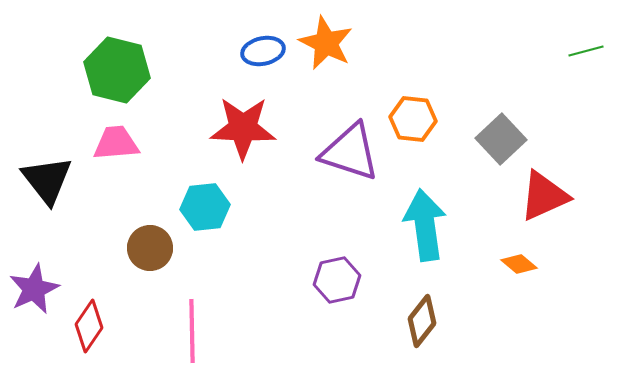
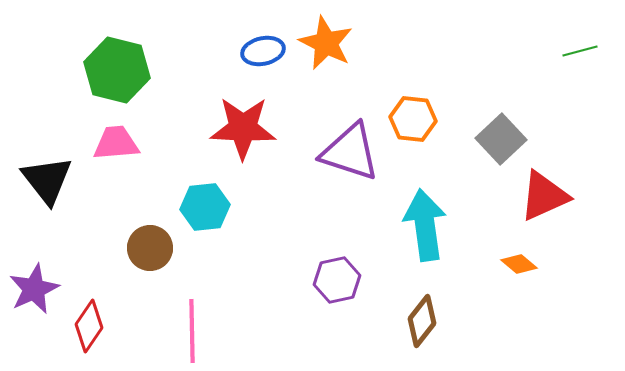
green line: moved 6 px left
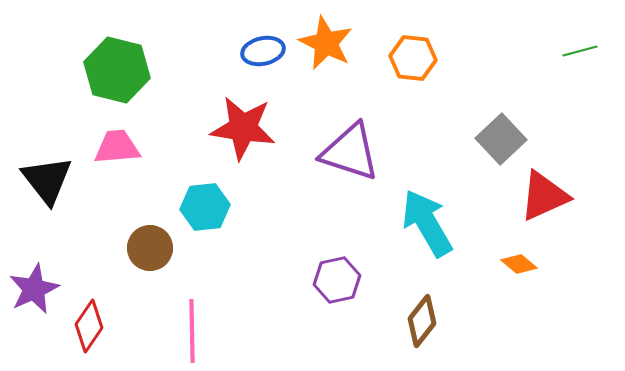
orange hexagon: moved 61 px up
red star: rotated 6 degrees clockwise
pink trapezoid: moved 1 px right, 4 px down
cyan arrow: moved 2 px right, 2 px up; rotated 22 degrees counterclockwise
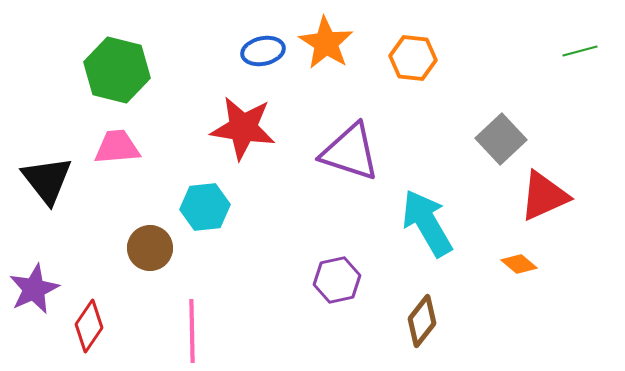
orange star: rotated 6 degrees clockwise
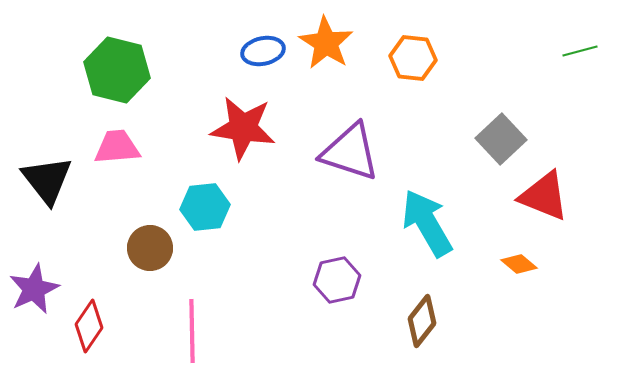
red triangle: rotated 46 degrees clockwise
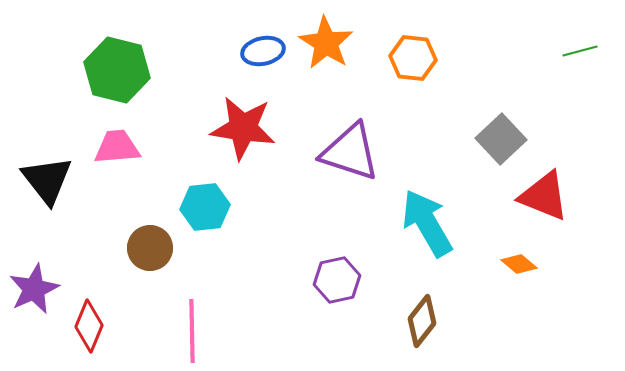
red diamond: rotated 12 degrees counterclockwise
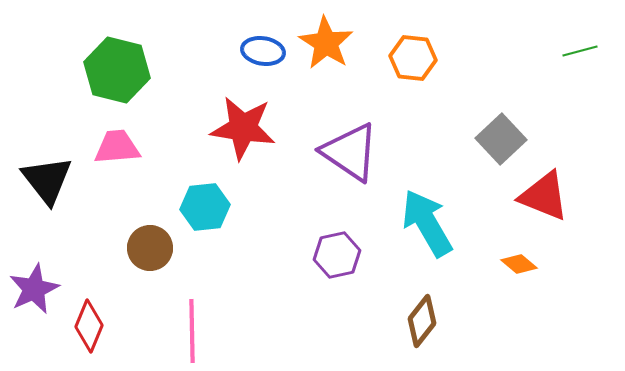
blue ellipse: rotated 21 degrees clockwise
purple triangle: rotated 16 degrees clockwise
purple hexagon: moved 25 px up
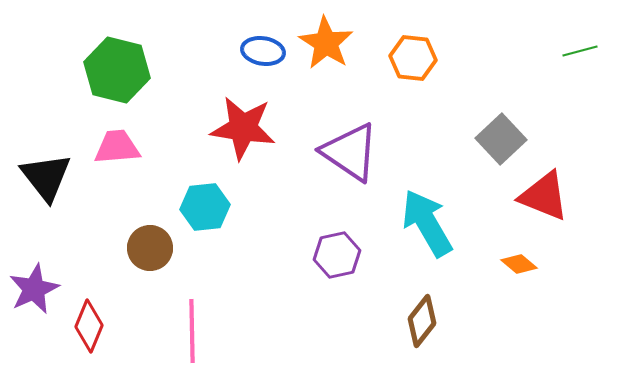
black triangle: moved 1 px left, 3 px up
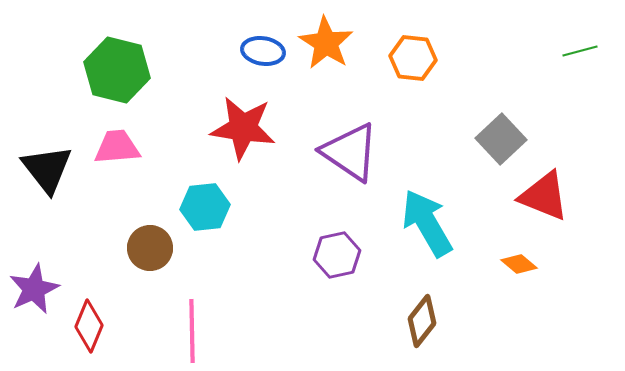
black triangle: moved 1 px right, 8 px up
